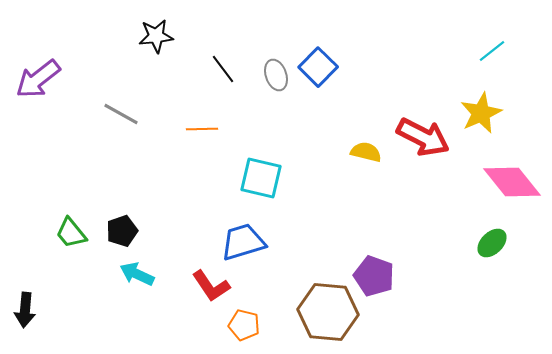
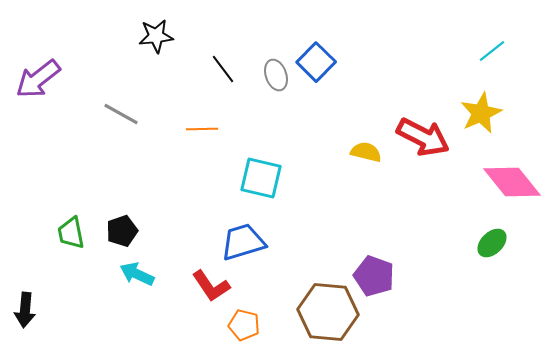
blue square: moved 2 px left, 5 px up
green trapezoid: rotated 28 degrees clockwise
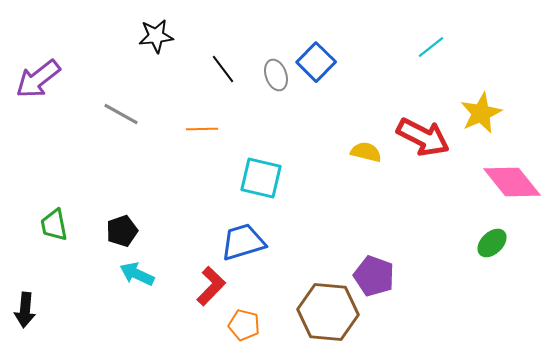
cyan line: moved 61 px left, 4 px up
green trapezoid: moved 17 px left, 8 px up
red L-shape: rotated 102 degrees counterclockwise
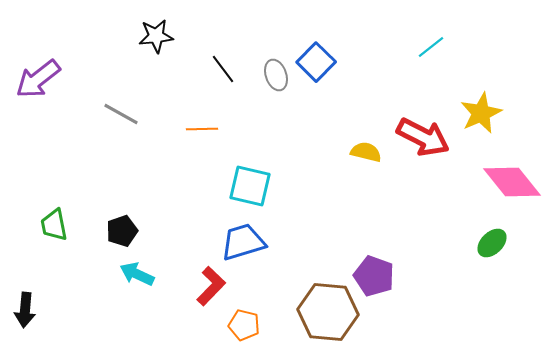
cyan square: moved 11 px left, 8 px down
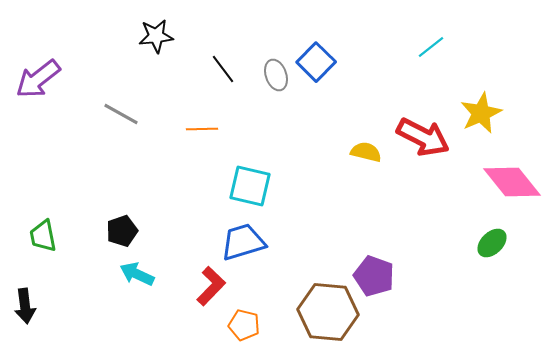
green trapezoid: moved 11 px left, 11 px down
black arrow: moved 4 px up; rotated 12 degrees counterclockwise
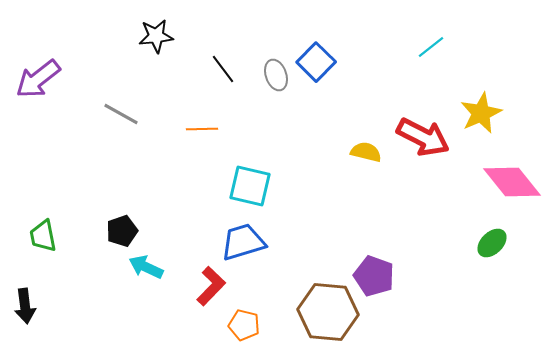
cyan arrow: moved 9 px right, 7 px up
